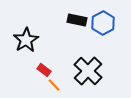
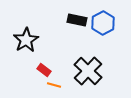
orange line: rotated 32 degrees counterclockwise
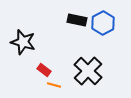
black star: moved 3 px left, 2 px down; rotated 25 degrees counterclockwise
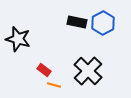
black rectangle: moved 2 px down
black star: moved 5 px left, 3 px up
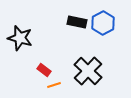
black star: moved 2 px right, 1 px up
orange line: rotated 32 degrees counterclockwise
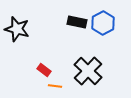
black star: moved 3 px left, 9 px up
orange line: moved 1 px right, 1 px down; rotated 24 degrees clockwise
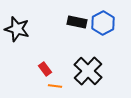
red rectangle: moved 1 px right, 1 px up; rotated 16 degrees clockwise
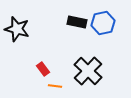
blue hexagon: rotated 15 degrees clockwise
red rectangle: moved 2 px left
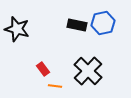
black rectangle: moved 3 px down
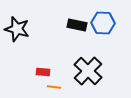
blue hexagon: rotated 15 degrees clockwise
red rectangle: moved 3 px down; rotated 48 degrees counterclockwise
orange line: moved 1 px left, 1 px down
